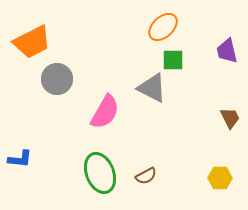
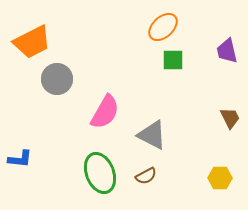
gray triangle: moved 47 px down
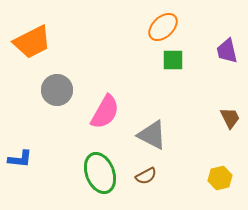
gray circle: moved 11 px down
yellow hexagon: rotated 15 degrees counterclockwise
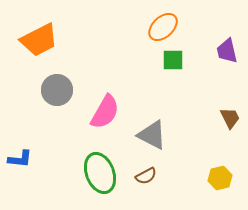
orange trapezoid: moved 7 px right, 2 px up
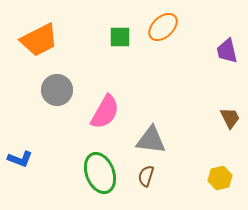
green square: moved 53 px left, 23 px up
gray triangle: moved 1 px left, 5 px down; rotated 20 degrees counterclockwise
blue L-shape: rotated 15 degrees clockwise
brown semicircle: rotated 135 degrees clockwise
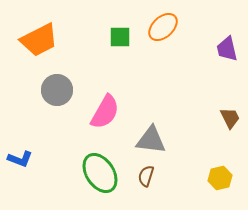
purple trapezoid: moved 2 px up
green ellipse: rotated 12 degrees counterclockwise
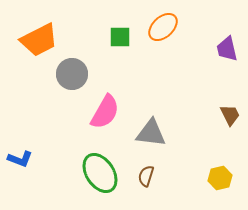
gray circle: moved 15 px right, 16 px up
brown trapezoid: moved 3 px up
gray triangle: moved 7 px up
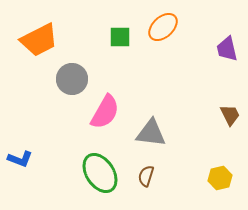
gray circle: moved 5 px down
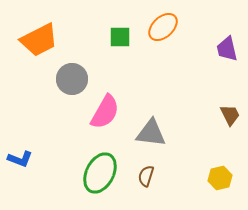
green ellipse: rotated 60 degrees clockwise
